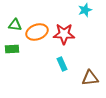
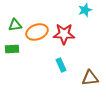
green triangle: rotated 16 degrees counterclockwise
cyan rectangle: moved 1 px left, 1 px down
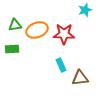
orange ellipse: moved 2 px up
brown triangle: moved 10 px left
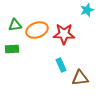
cyan star: moved 2 px right
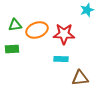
cyan rectangle: moved 6 px up; rotated 64 degrees counterclockwise
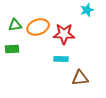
orange ellipse: moved 1 px right, 3 px up
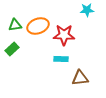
cyan star: rotated 16 degrees clockwise
orange ellipse: moved 1 px up
red star: moved 1 px down
green rectangle: rotated 40 degrees counterclockwise
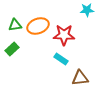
cyan rectangle: rotated 32 degrees clockwise
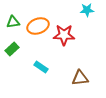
green triangle: moved 2 px left, 3 px up
cyan rectangle: moved 20 px left, 8 px down
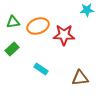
cyan rectangle: moved 2 px down
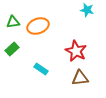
cyan star: rotated 16 degrees clockwise
red star: moved 12 px right, 16 px down; rotated 25 degrees clockwise
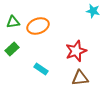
cyan star: moved 6 px right, 1 px down
red star: rotated 25 degrees clockwise
